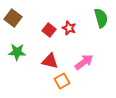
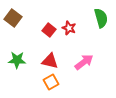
green star: moved 8 px down
orange square: moved 11 px left, 1 px down
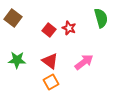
red triangle: rotated 24 degrees clockwise
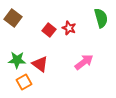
red triangle: moved 10 px left, 3 px down
orange square: moved 27 px left
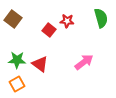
brown square: moved 1 px down
red star: moved 2 px left, 7 px up; rotated 16 degrees counterclockwise
orange square: moved 7 px left, 2 px down
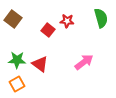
red square: moved 1 px left
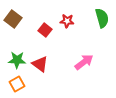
green semicircle: moved 1 px right
red square: moved 3 px left
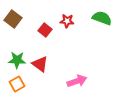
green semicircle: rotated 54 degrees counterclockwise
pink arrow: moved 7 px left, 19 px down; rotated 18 degrees clockwise
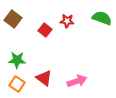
red triangle: moved 4 px right, 14 px down
orange square: rotated 28 degrees counterclockwise
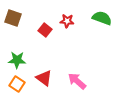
brown square: moved 1 px up; rotated 18 degrees counterclockwise
pink arrow: rotated 120 degrees counterclockwise
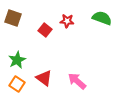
green star: rotated 30 degrees counterclockwise
